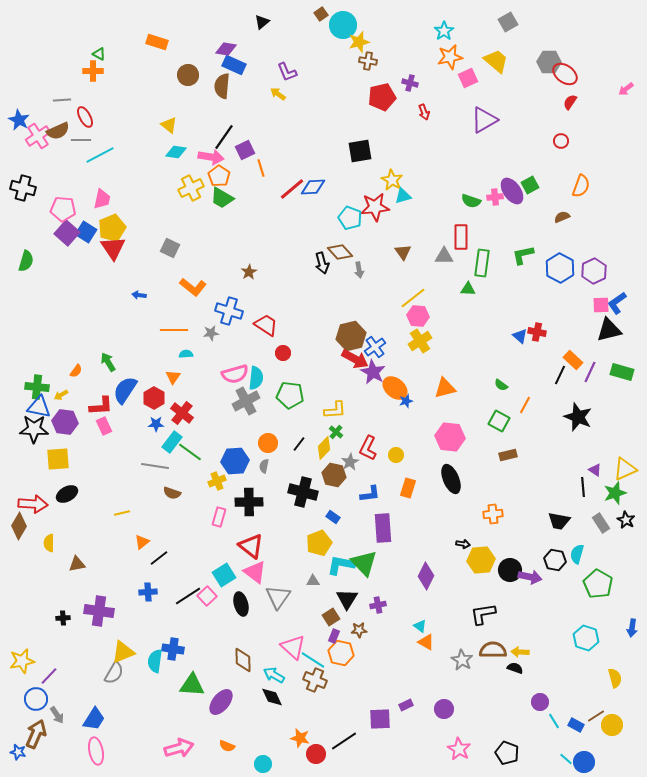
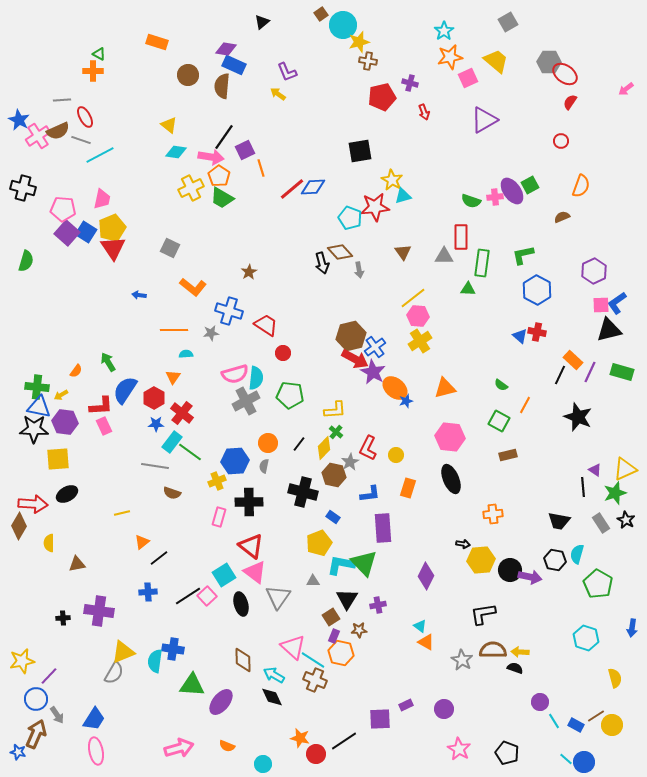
gray line at (81, 140): rotated 18 degrees clockwise
blue hexagon at (560, 268): moved 23 px left, 22 px down
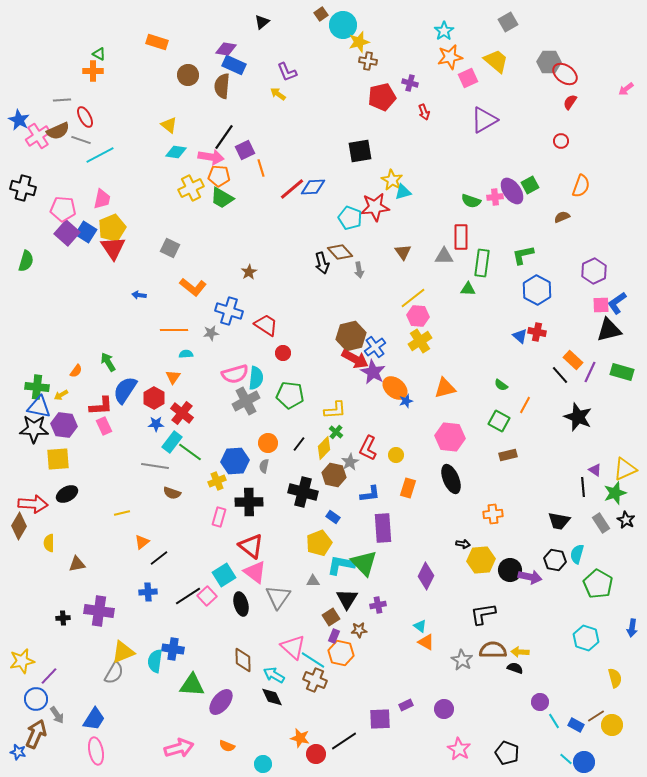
orange pentagon at (219, 176): rotated 30 degrees counterclockwise
cyan triangle at (403, 196): moved 4 px up
black line at (560, 375): rotated 66 degrees counterclockwise
purple hexagon at (65, 422): moved 1 px left, 3 px down
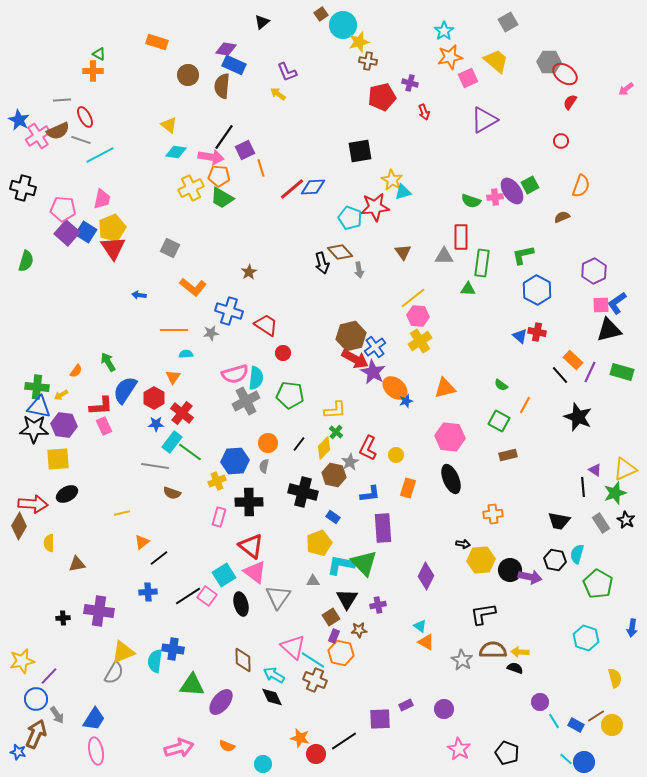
pink square at (207, 596): rotated 12 degrees counterclockwise
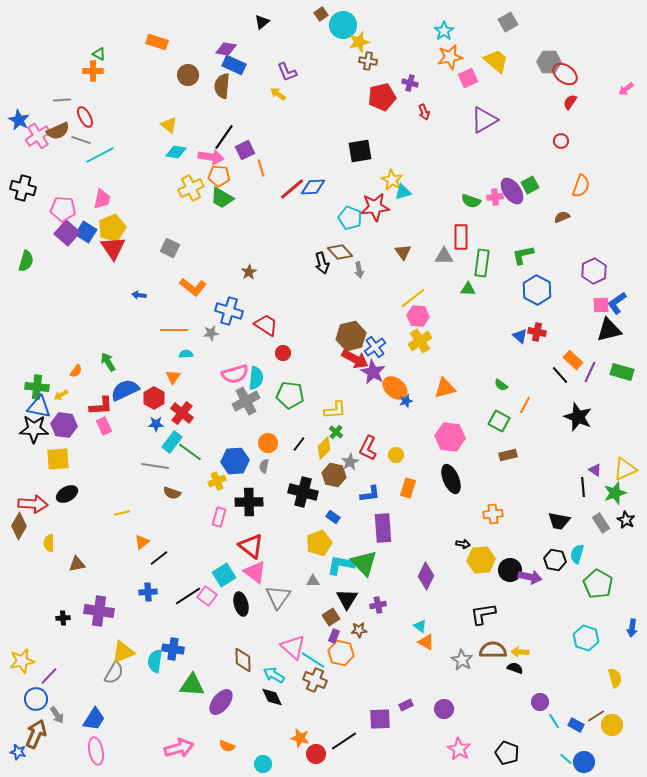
blue semicircle at (125, 390): rotated 32 degrees clockwise
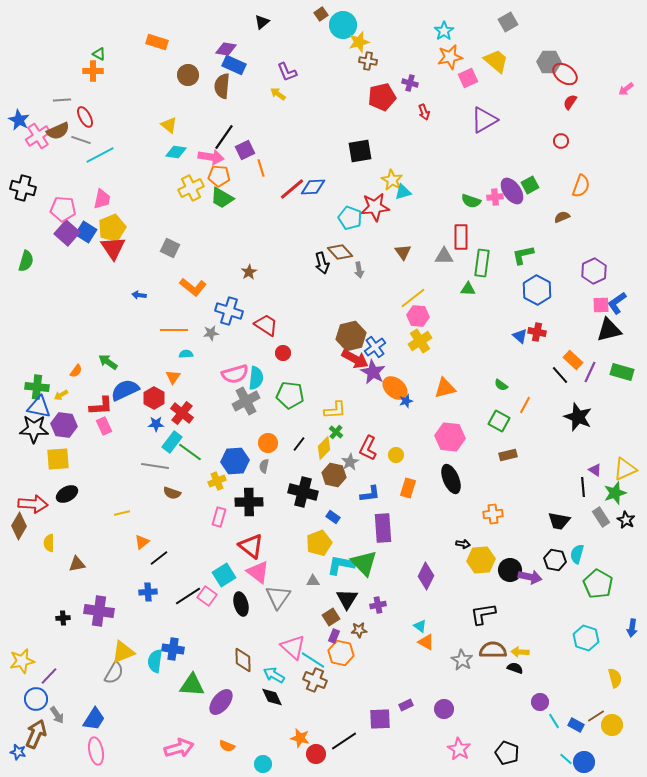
green arrow at (108, 362): rotated 24 degrees counterclockwise
gray rectangle at (601, 523): moved 6 px up
pink triangle at (255, 572): moved 3 px right
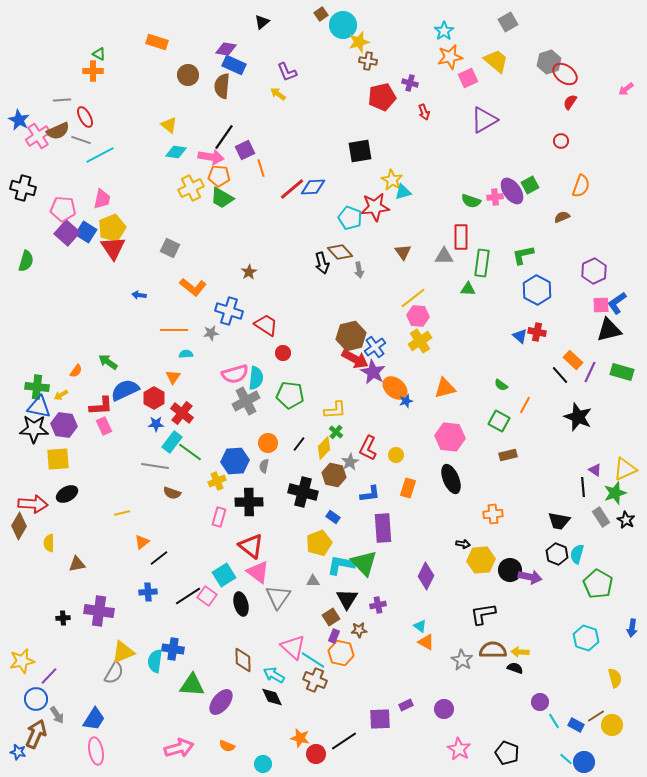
gray hexagon at (549, 62): rotated 20 degrees counterclockwise
black hexagon at (555, 560): moved 2 px right, 6 px up; rotated 10 degrees clockwise
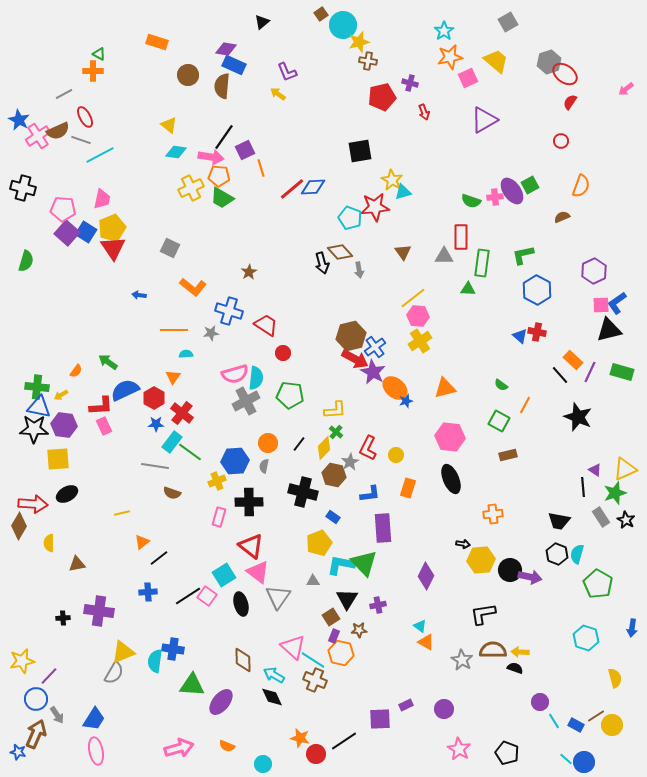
gray line at (62, 100): moved 2 px right, 6 px up; rotated 24 degrees counterclockwise
